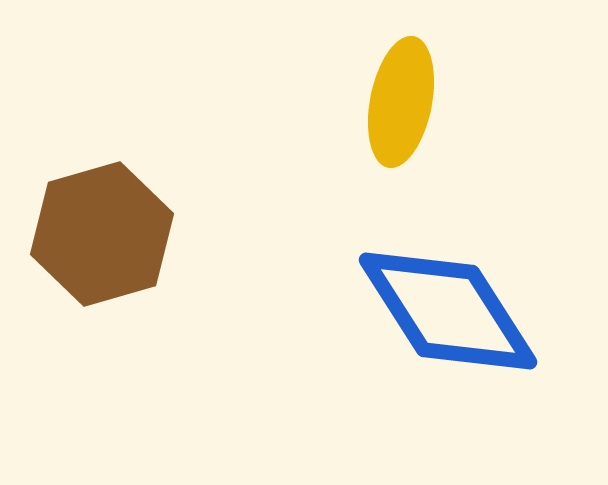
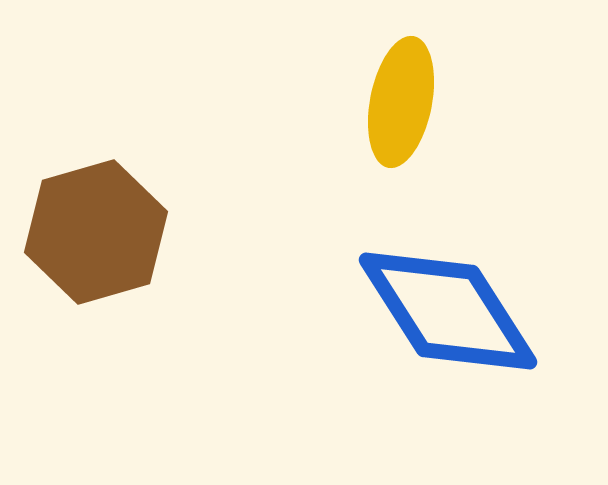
brown hexagon: moved 6 px left, 2 px up
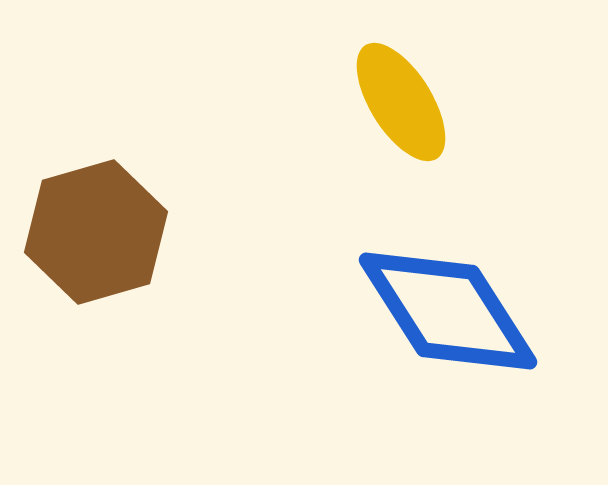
yellow ellipse: rotated 43 degrees counterclockwise
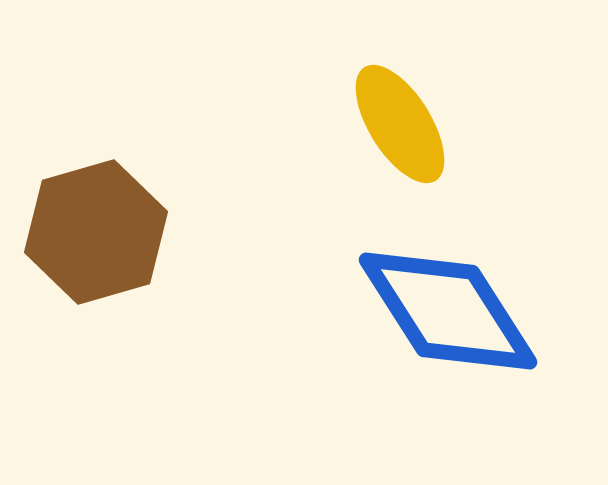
yellow ellipse: moved 1 px left, 22 px down
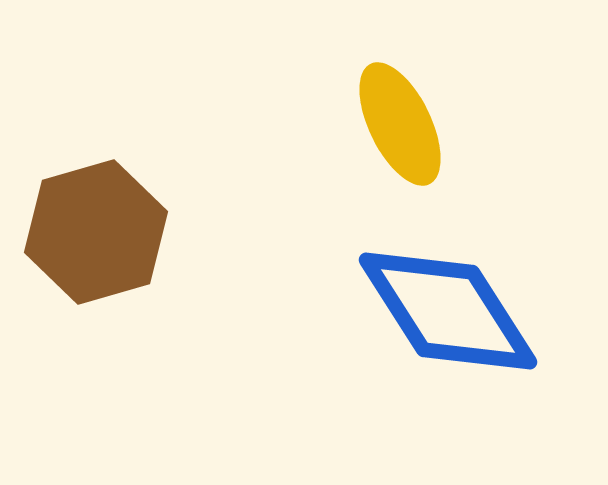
yellow ellipse: rotated 6 degrees clockwise
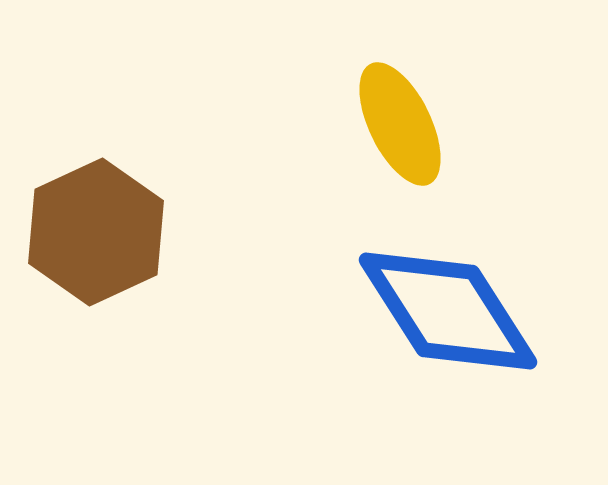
brown hexagon: rotated 9 degrees counterclockwise
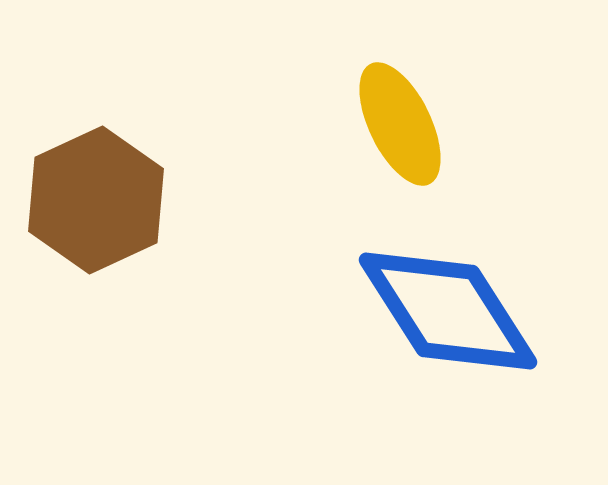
brown hexagon: moved 32 px up
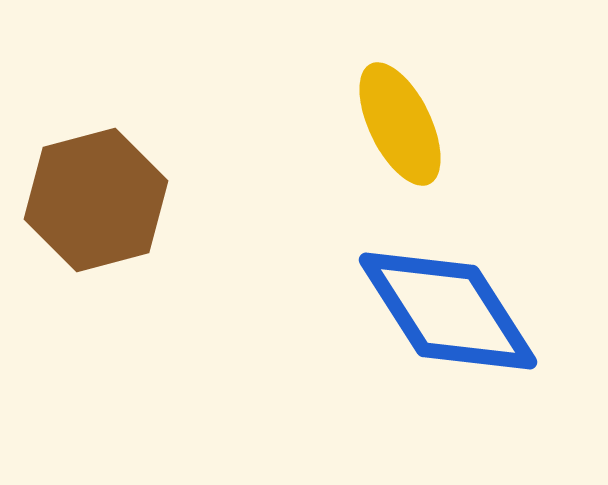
brown hexagon: rotated 10 degrees clockwise
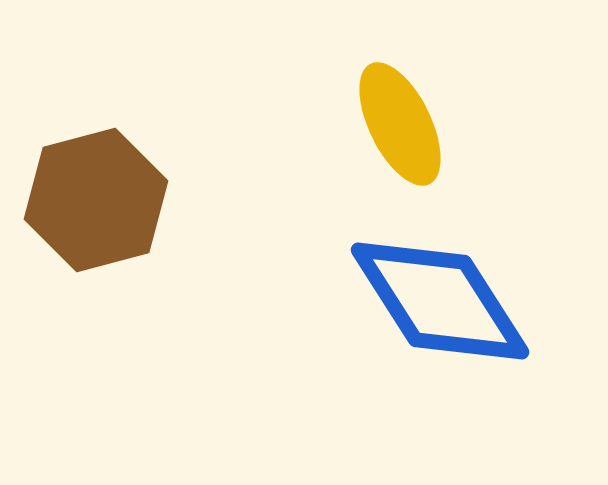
blue diamond: moved 8 px left, 10 px up
